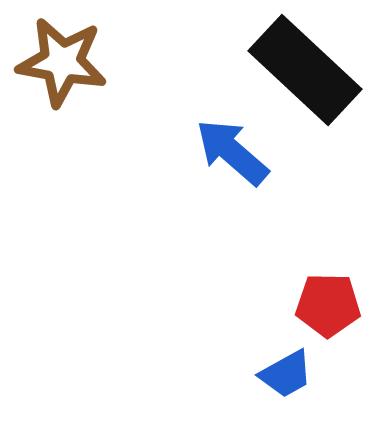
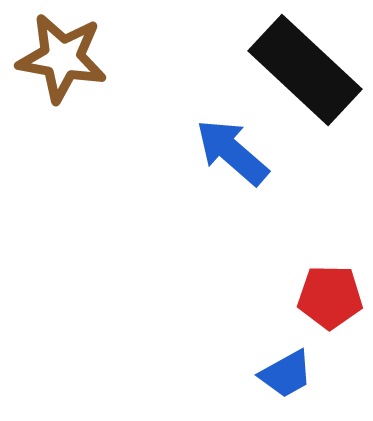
brown star: moved 4 px up
red pentagon: moved 2 px right, 8 px up
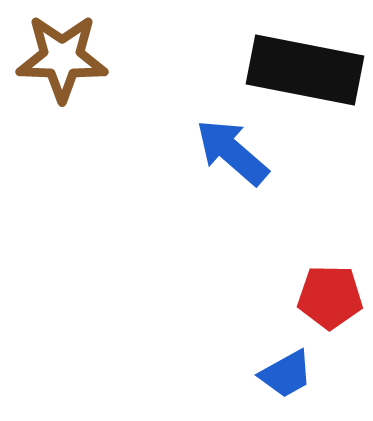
brown star: rotated 8 degrees counterclockwise
black rectangle: rotated 32 degrees counterclockwise
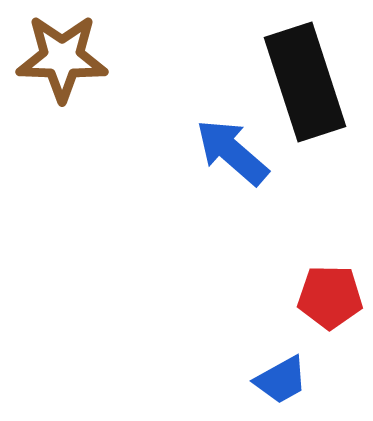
black rectangle: moved 12 px down; rotated 61 degrees clockwise
blue trapezoid: moved 5 px left, 6 px down
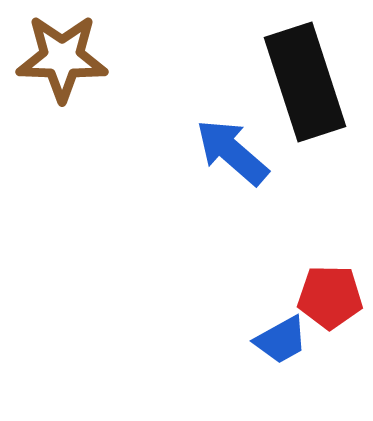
blue trapezoid: moved 40 px up
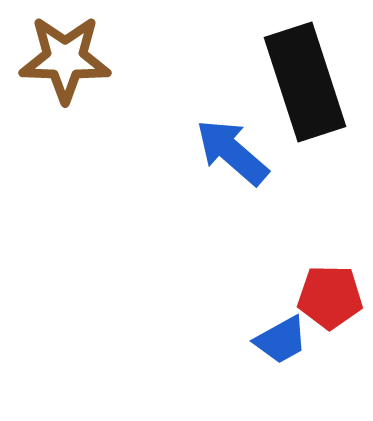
brown star: moved 3 px right, 1 px down
